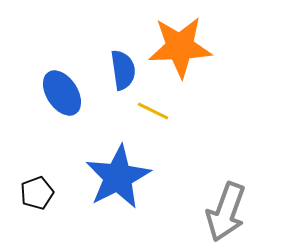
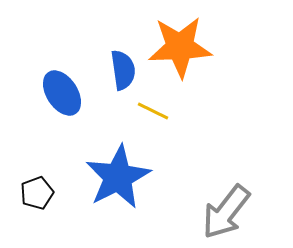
gray arrow: rotated 18 degrees clockwise
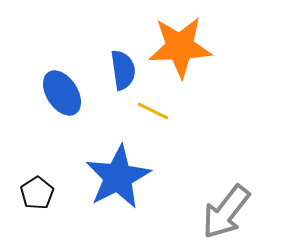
black pentagon: rotated 12 degrees counterclockwise
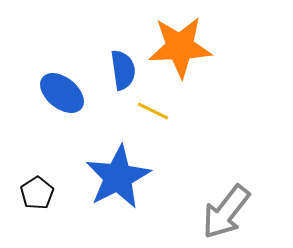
blue ellipse: rotated 18 degrees counterclockwise
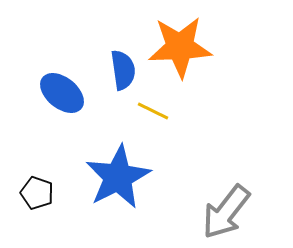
black pentagon: rotated 20 degrees counterclockwise
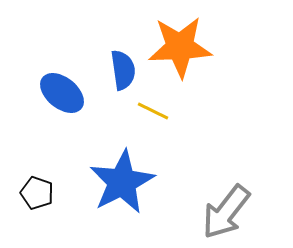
blue star: moved 4 px right, 5 px down
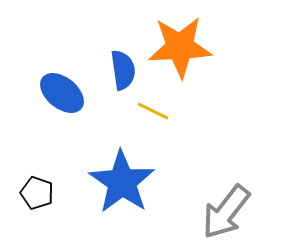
blue star: rotated 10 degrees counterclockwise
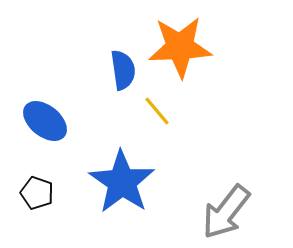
blue ellipse: moved 17 px left, 28 px down
yellow line: moved 4 px right; rotated 24 degrees clockwise
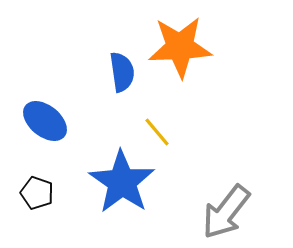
blue semicircle: moved 1 px left, 2 px down
yellow line: moved 21 px down
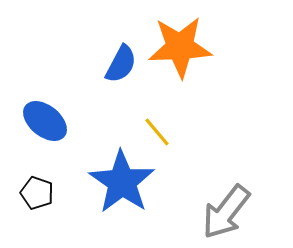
blue semicircle: moved 1 px left, 8 px up; rotated 36 degrees clockwise
